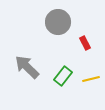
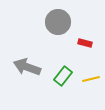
red rectangle: rotated 48 degrees counterclockwise
gray arrow: rotated 24 degrees counterclockwise
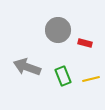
gray circle: moved 8 px down
green rectangle: rotated 60 degrees counterclockwise
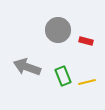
red rectangle: moved 1 px right, 2 px up
yellow line: moved 4 px left, 3 px down
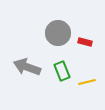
gray circle: moved 3 px down
red rectangle: moved 1 px left, 1 px down
green rectangle: moved 1 px left, 5 px up
